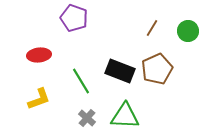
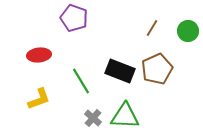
gray cross: moved 6 px right
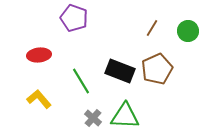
yellow L-shape: rotated 110 degrees counterclockwise
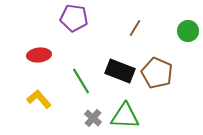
purple pentagon: rotated 12 degrees counterclockwise
brown line: moved 17 px left
brown pentagon: moved 4 px down; rotated 24 degrees counterclockwise
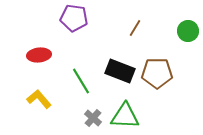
brown pentagon: rotated 24 degrees counterclockwise
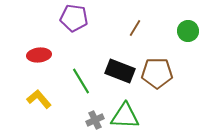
gray cross: moved 2 px right, 2 px down; rotated 24 degrees clockwise
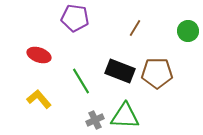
purple pentagon: moved 1 px right
red ellipse: rotated 25 degrees clockwise
